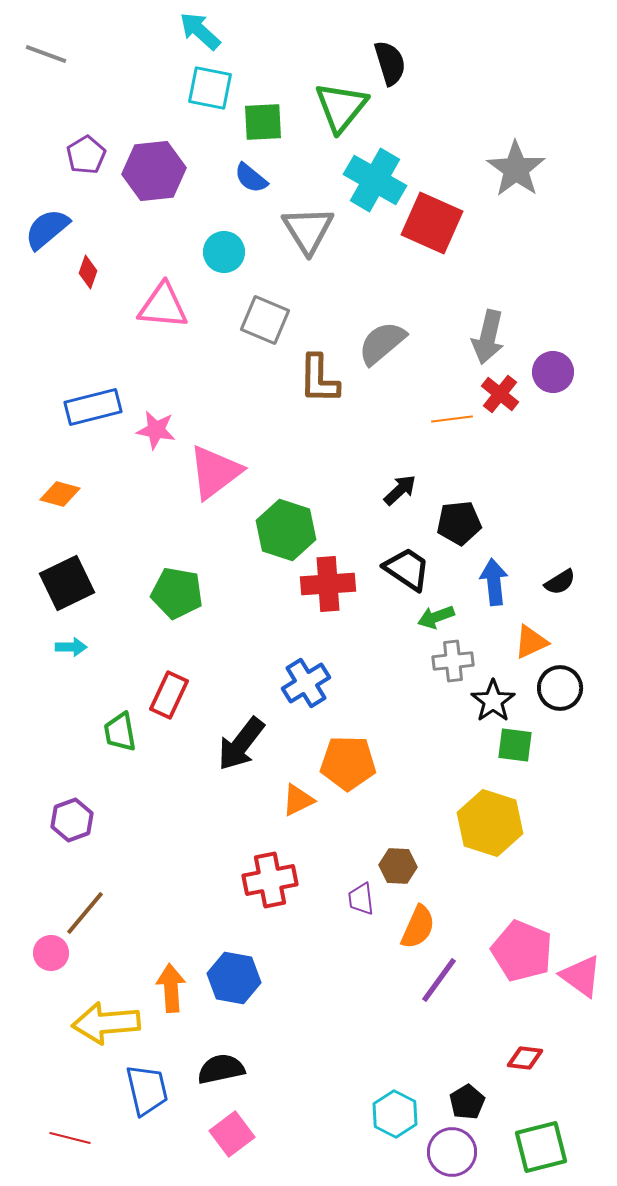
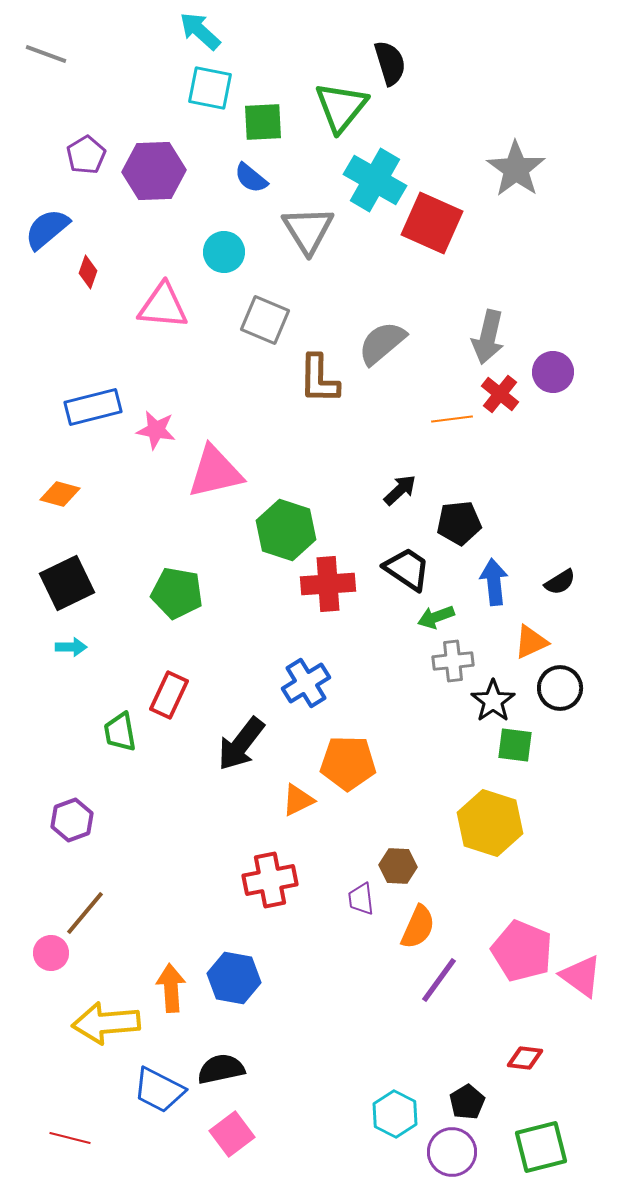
purple hexagon at (154, 171): rotated 4 degrees clockwise
pink triangle at (215, 472): rotated 24 degrees clockwise
blue trapezoid at (147, 1090): moved 12 px right; rotated 130 degrees clockwise
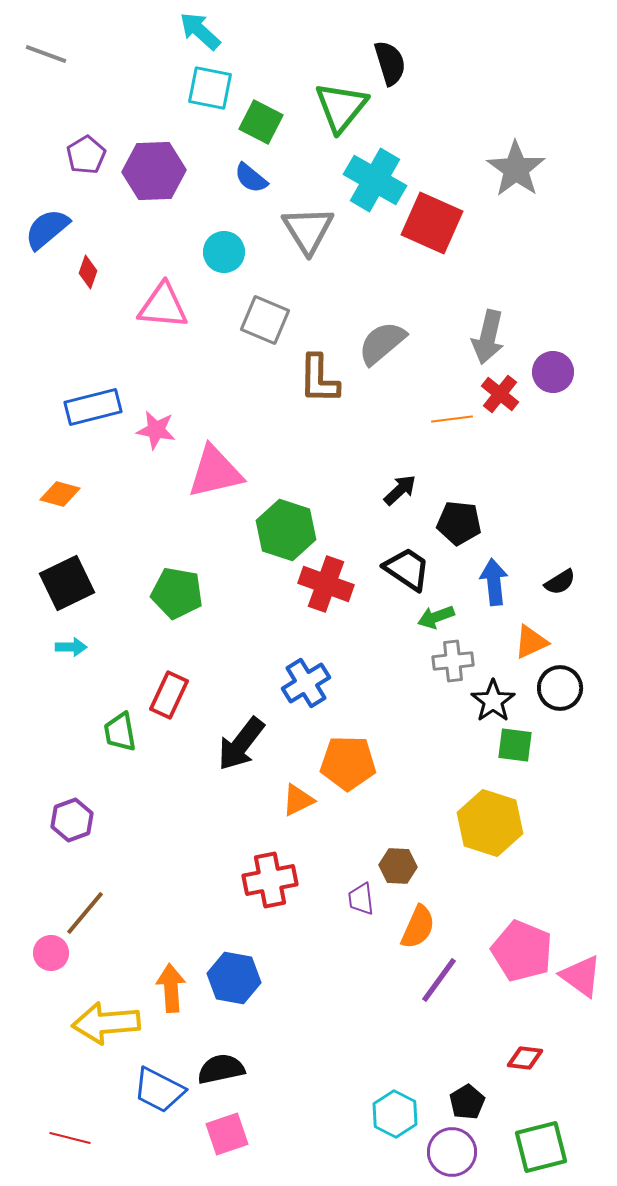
green square at (263, 122): moved 2 px left; rotated 30 degrees clockwise
black pentagon at (459, 523): rotated 12 degrees clockwise
red cross at (328, 584): moved 2 px left; rotated 24 degrees clockwise
pink square at (232, 1134): moved 5 px left; rotated 18 degrees clockwise
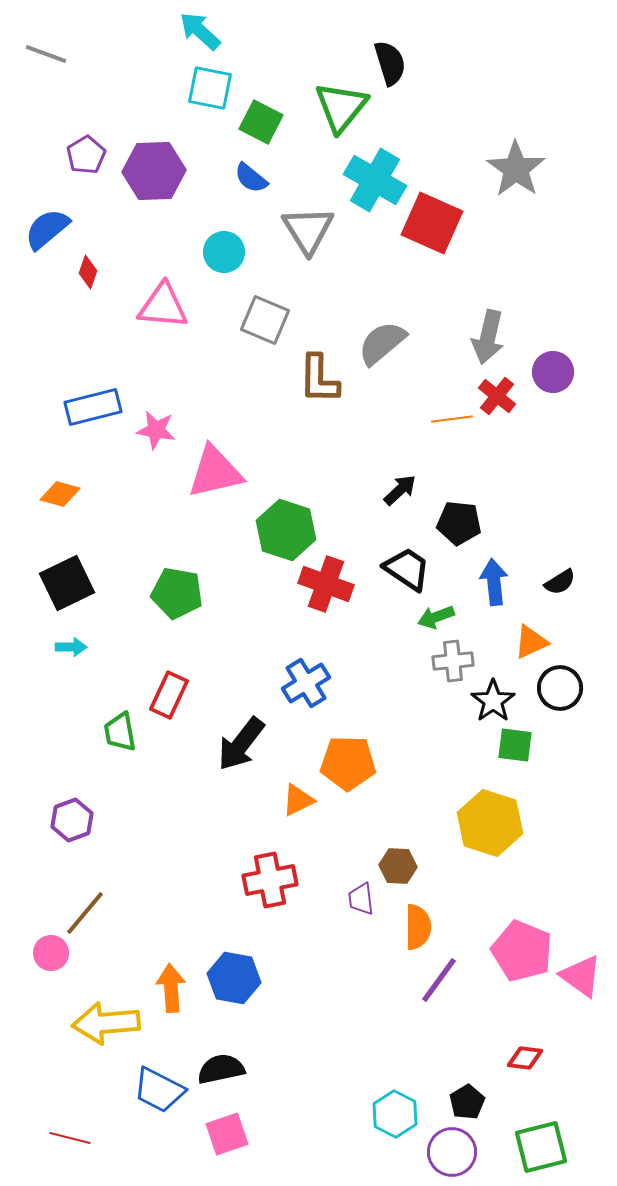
red cross at (500, 394): moved 3 px left, 2 px down
orange semicircle at (418, 927): rotated 24 degrees counterclockwise
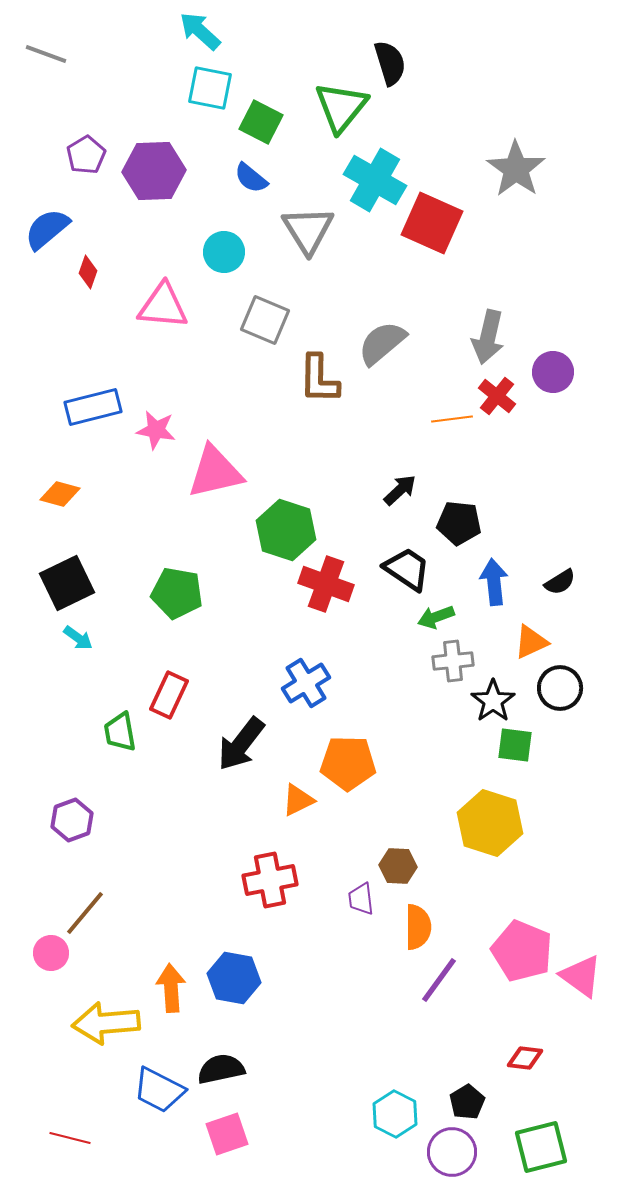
cyan arrow at (71, 647): moved 7 px right, 9 px up; rotated 36 degrees clockwise
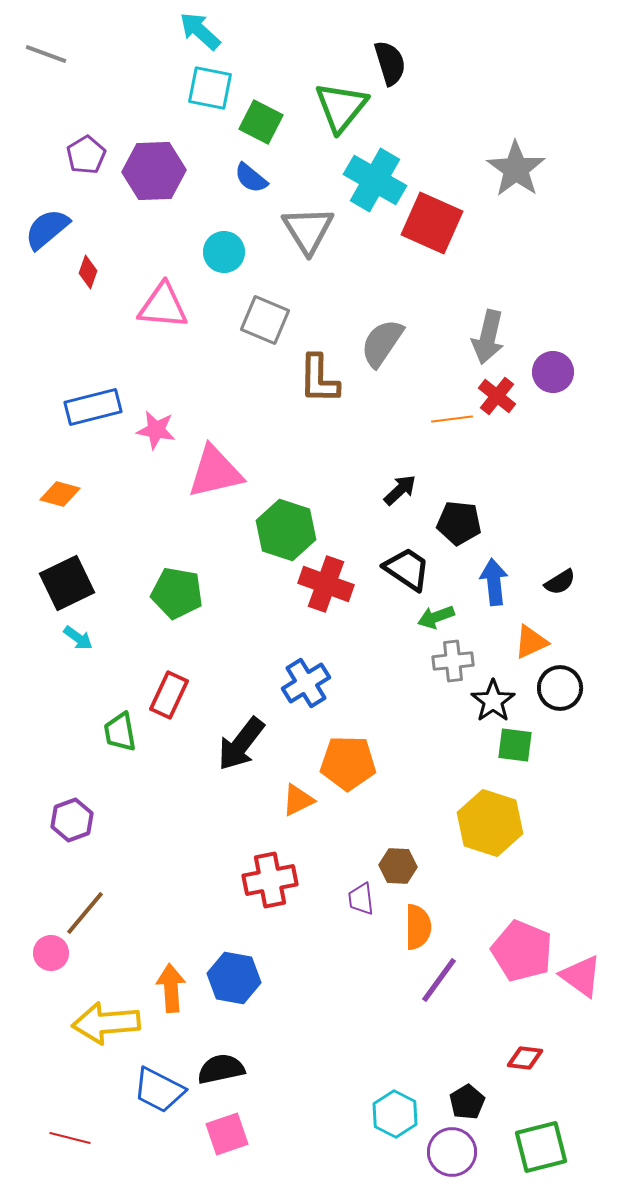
gray semicircle at (382, 343): rotated 16 degrees counterclockwise
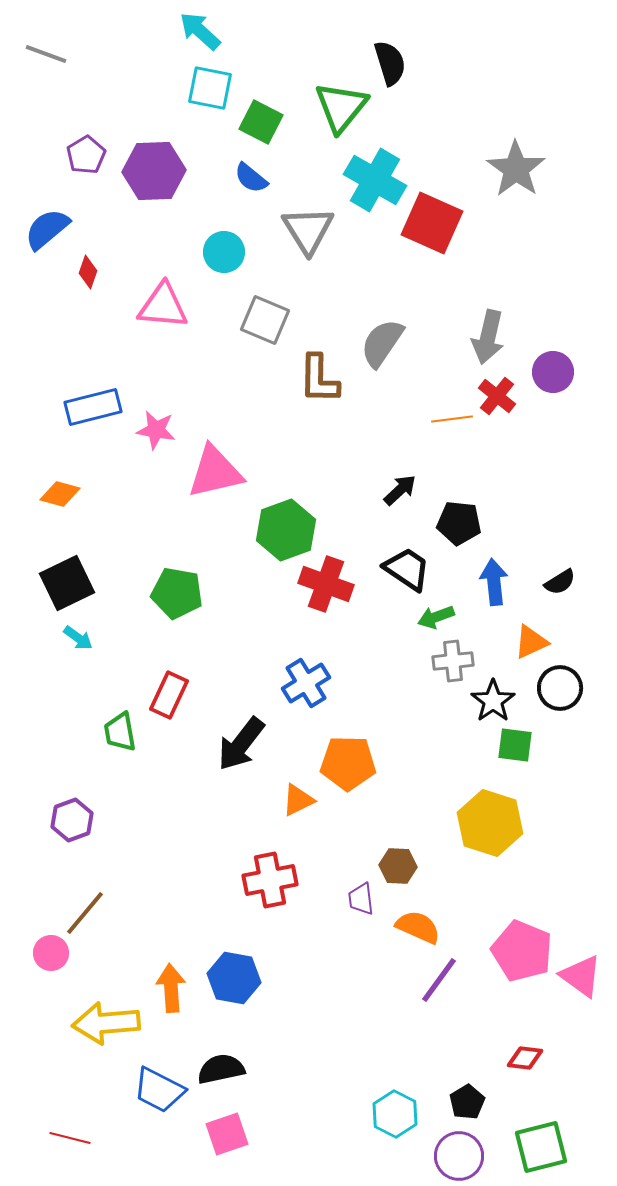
green hexagon at (286, 530): rotated 22 degrees clockwise
orange semicircle at (418, 927): rotated 66 degrees counterclockwise
purple circle at (452, 1152): moved 7 px right, 4 px down
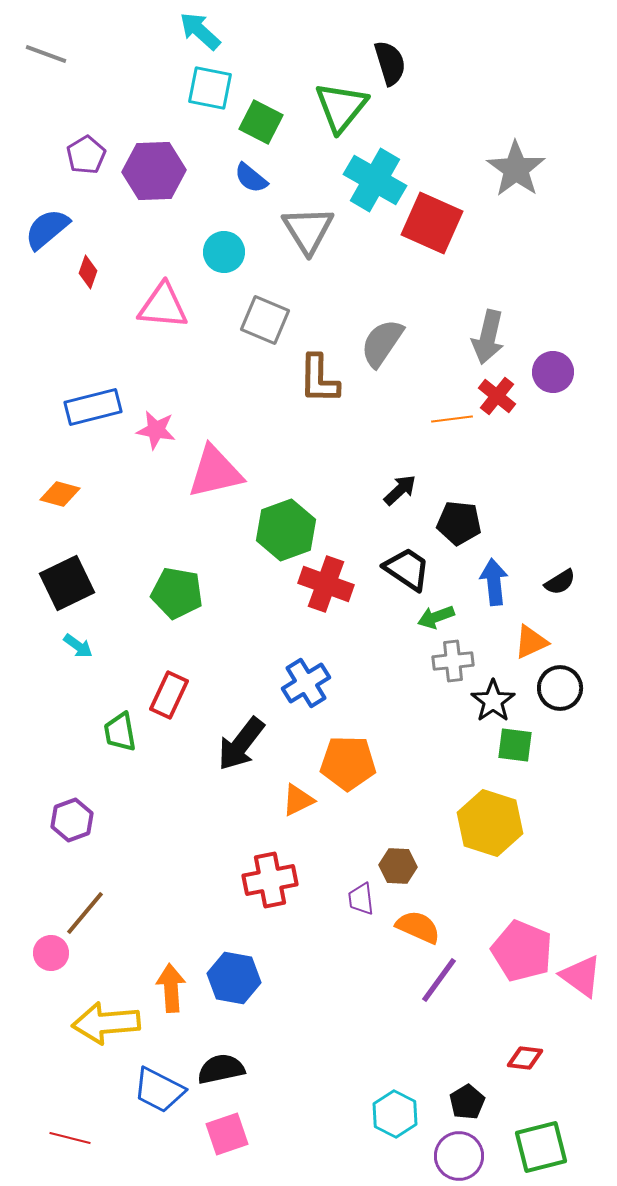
cyan arrow at (78, 638): moved 8 px down
